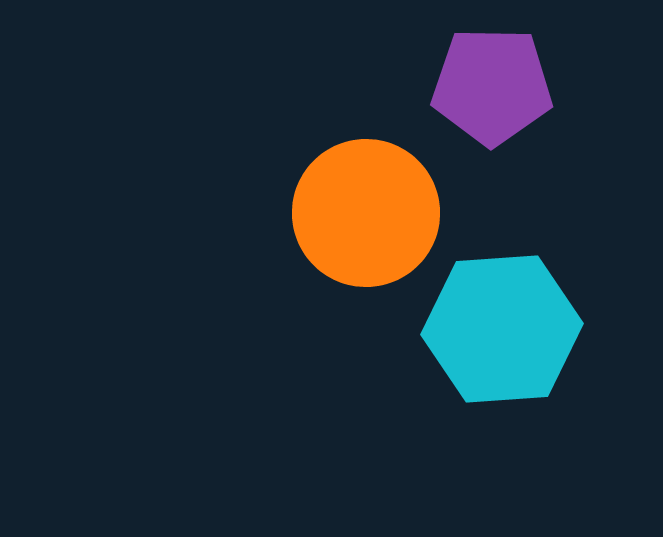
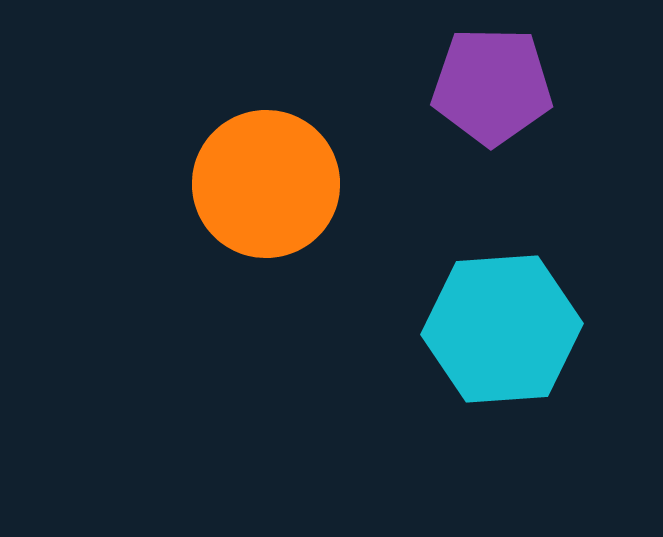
orange circle: moved 100 px left, 29 px up
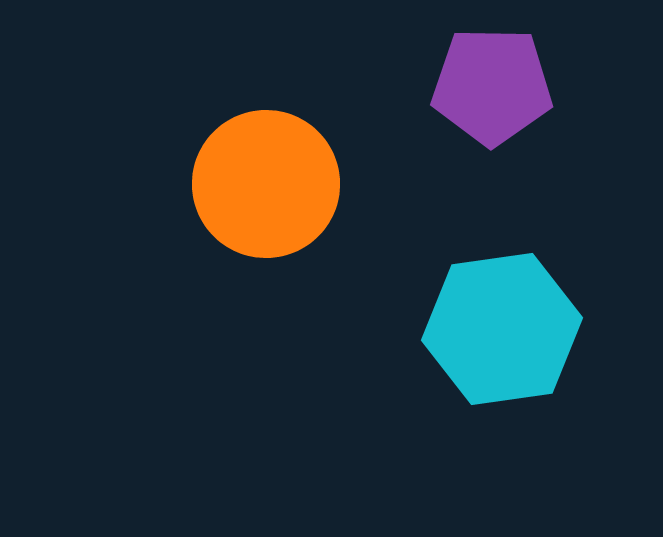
cyan hexagon: rotated 4 degrees counterclockwise
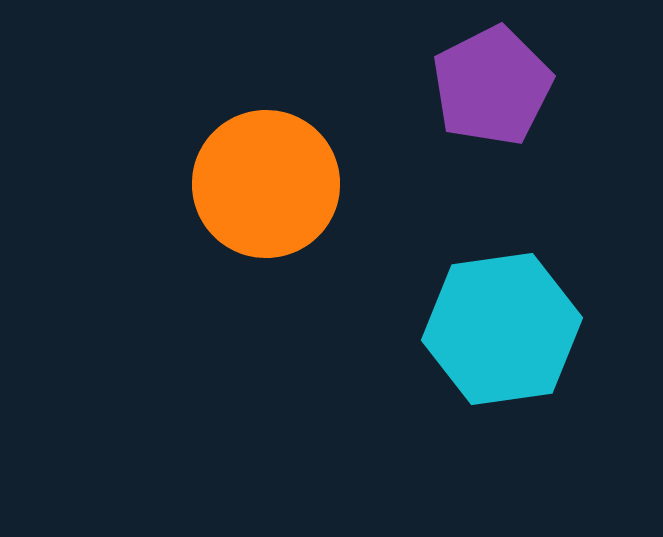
purple pentagon: rotated 28 degrees counterclockwise
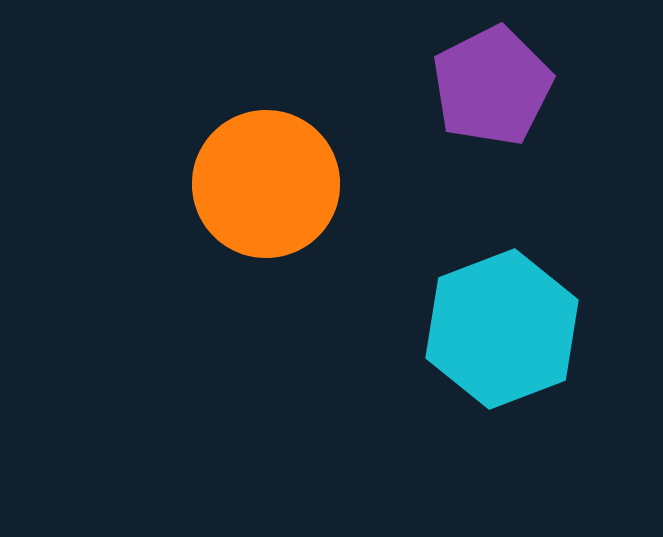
cyan hexagon: rotated 13 degrees counterclockwise
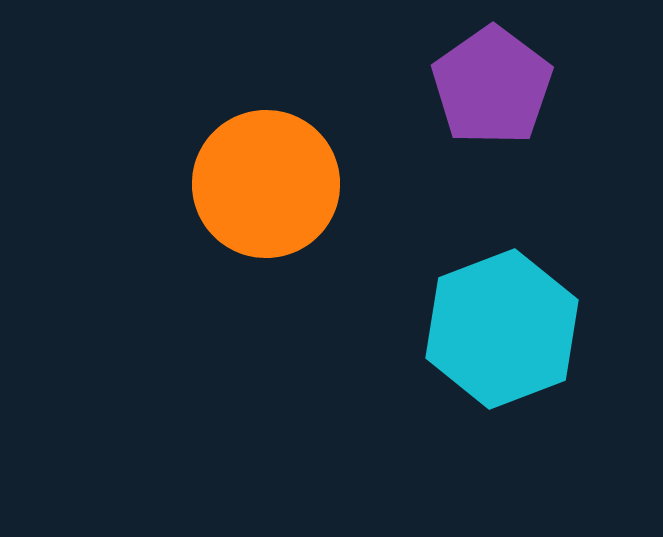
purple pentagon: rotated 8 degrees counterclockwise
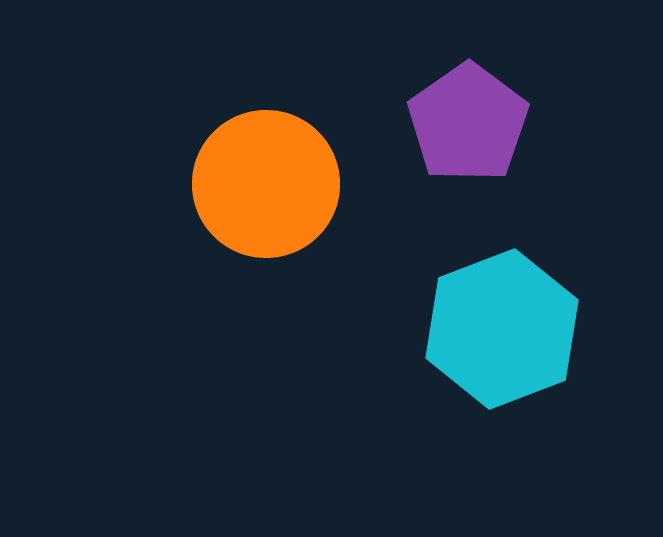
purple pentagon: moved 24 px left, 37 px down
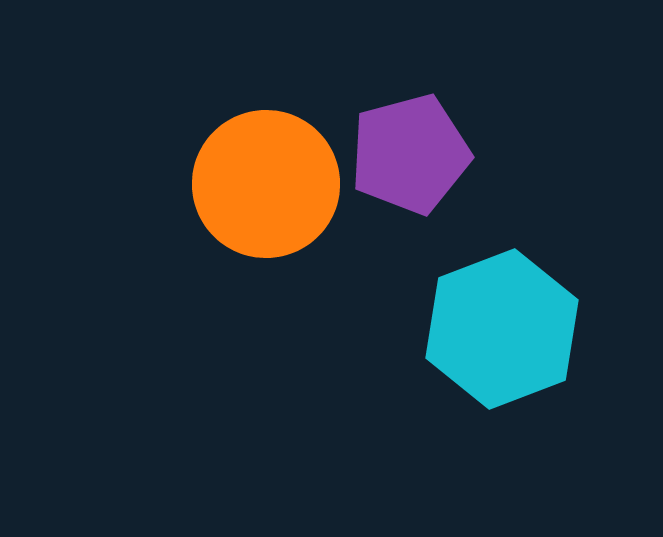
purple pentagon: moved 58 px left, 31 px down; rotated 20 degrees clockwise
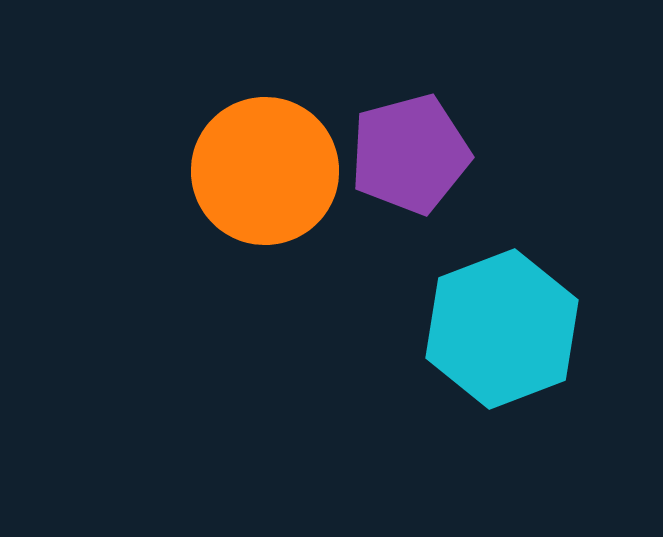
orange circle: moved 1 px left, 13 px up
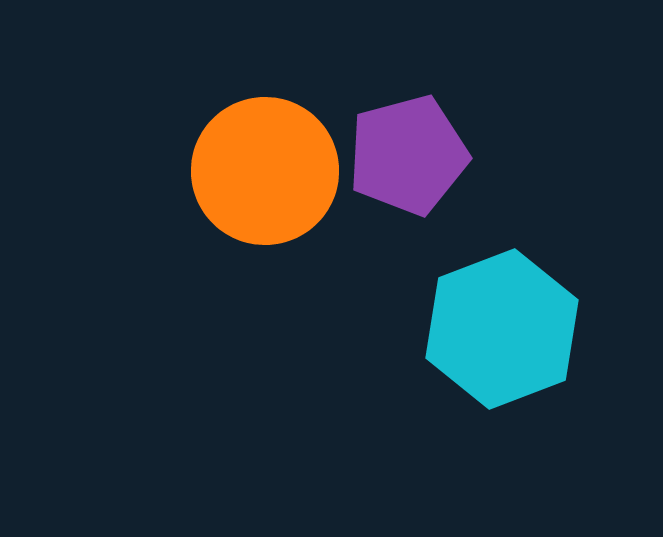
purple pentagon: moved 2 px left, 1 px down
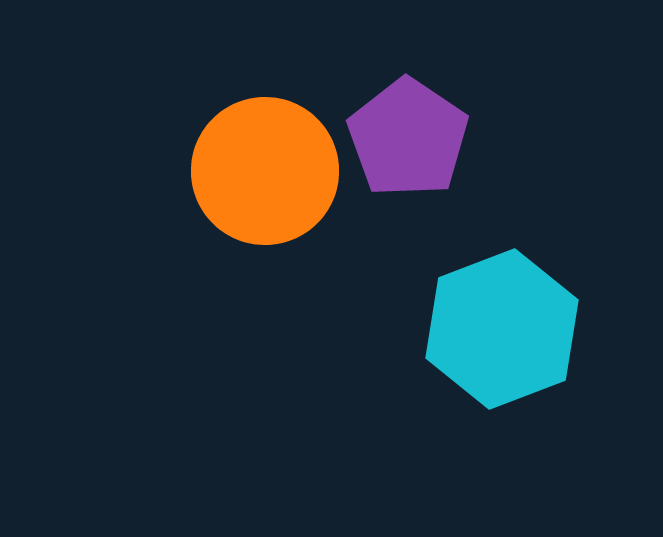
purple pentagon: moved 17 px up; rotated 23 degrees counterclockwise
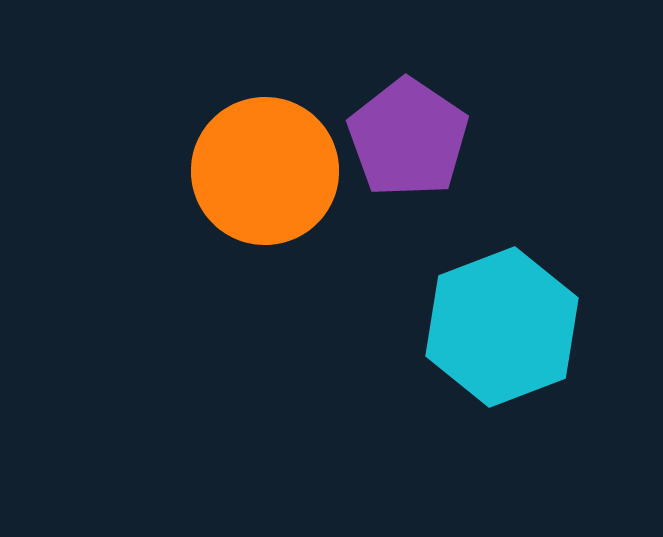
cyan hexagon: moved 2 px up
